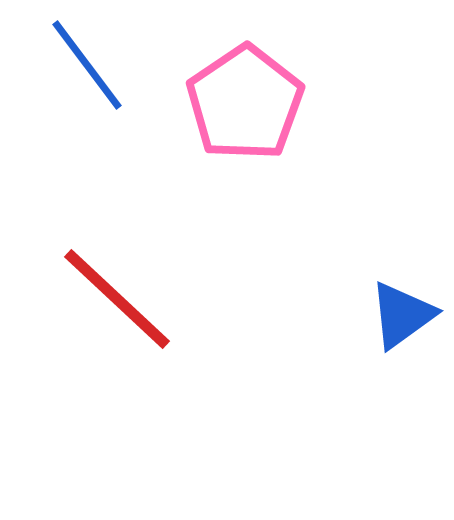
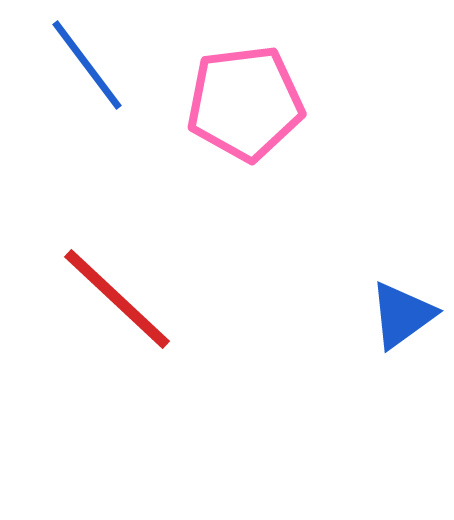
pink pentagon: rotated 27 degrees clockwise
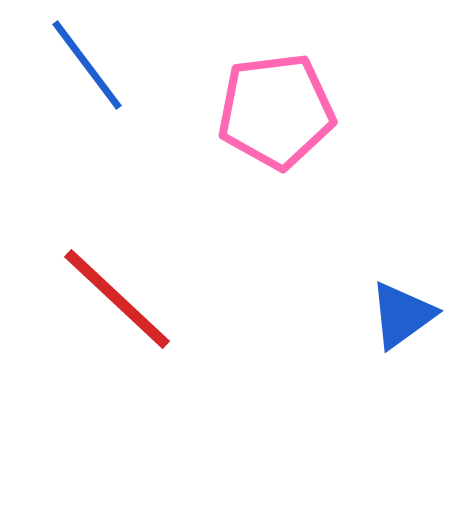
pink pentagon: moved 31 px right, 8 px down
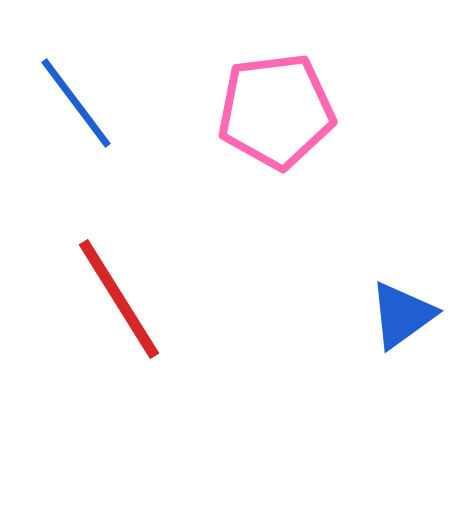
blue line: moved 11 px left, 38 px down
red line: moved 2 px right; rotated 15 degrees clockwise
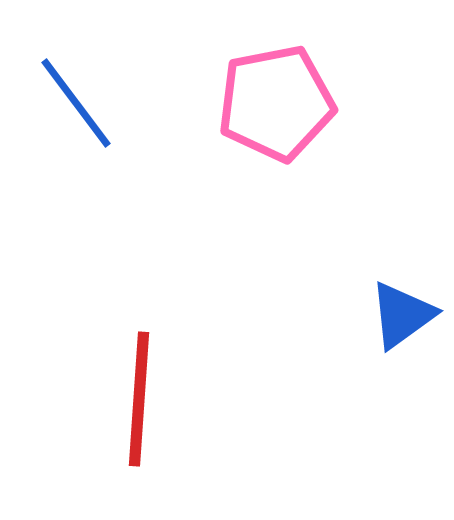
pink pentagon: moved 8 px up; rotated 4 degrees counterclockwise
red line: moved 20 px right, 100 px down; rotated 36 degrees clockwise
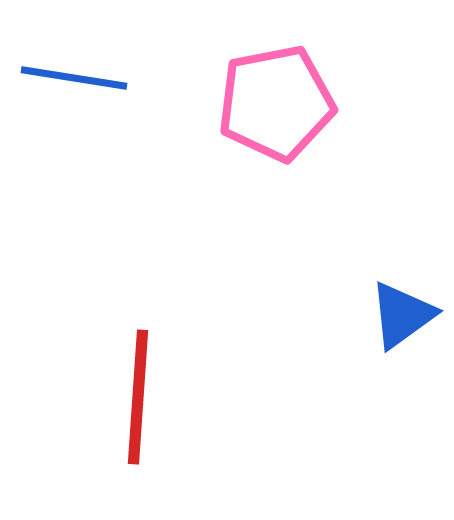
blue line: moved 2 px left, 25 px up; rotated 44 degrees counterclockwise
red line: moved 1 px left, 2 px up
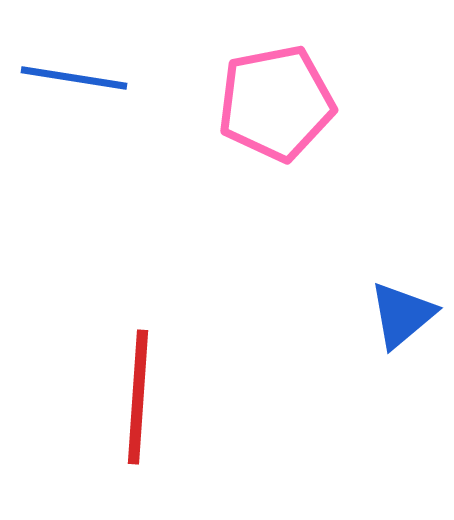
blue triangle: rotated 4 degrees counterclockwise
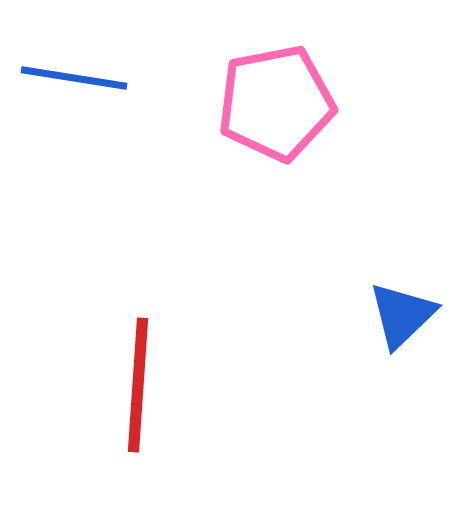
blue triangle: rotated 4 degrees counterclockwise
red line: moved 12 px up
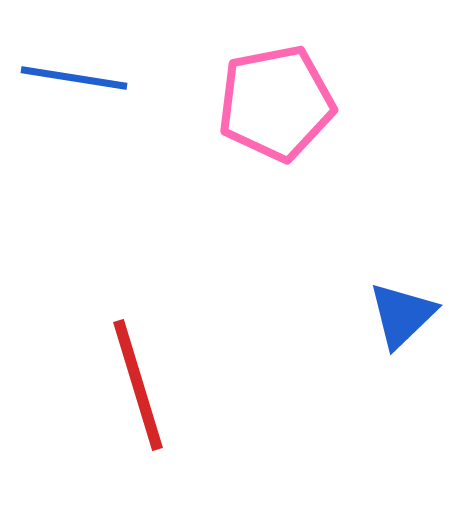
red line: rotated 21 degrees counterclockwise
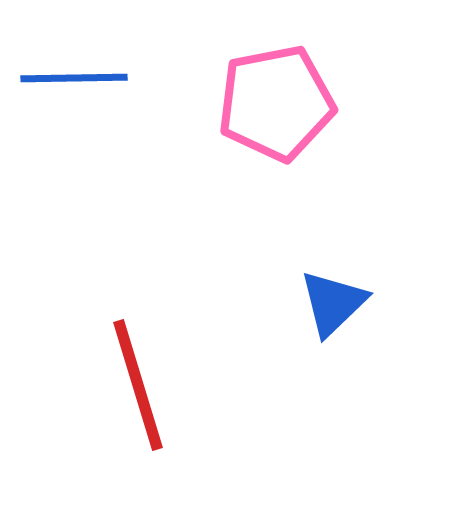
blue line: rotated 10 degrees counterclockwise
blue triangle: moved 69 px left, 12 px up
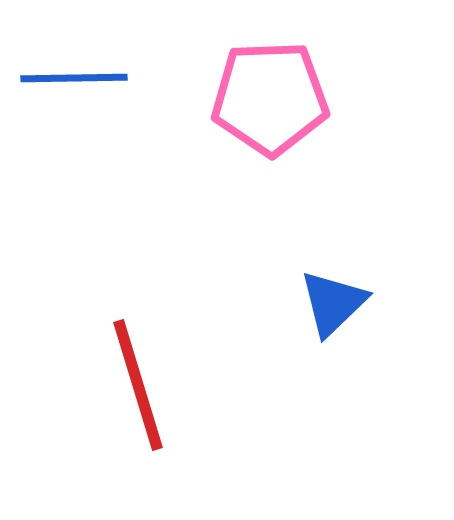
pink pentagon: moved 6 px left, 5 px up; rotated 9 degrees clockwise
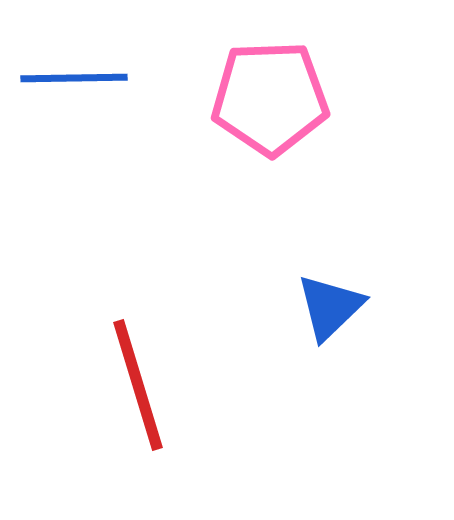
blue triangle: moved 3 px left, 4 px down
